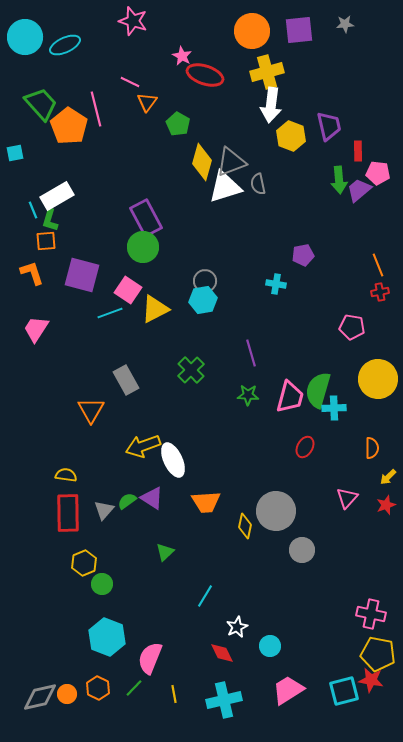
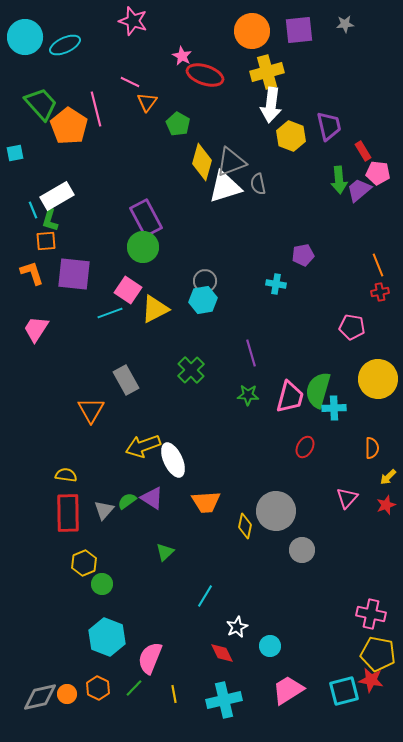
red rectangle at (358, 151): moved 5 px right; rotated 30 degrees counterclockwise
purple square at (82, 275): moved 8 px left, 1 px up; rotated 9 degrees counterclockwise
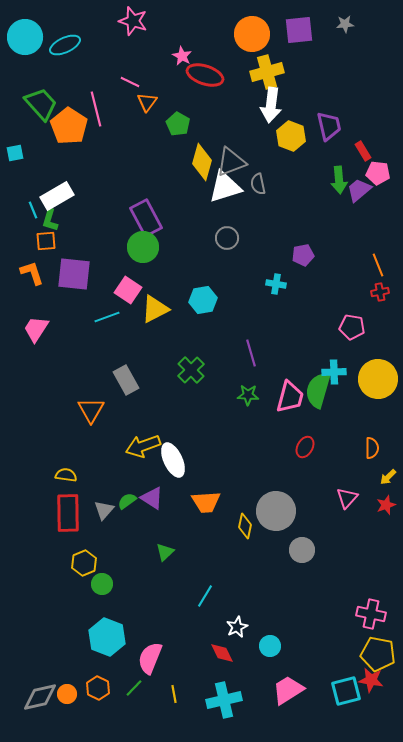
orange circle at (252, 31): moved 3 px down
gray circle at (205, 281): moved 22 px right, 43 px up
cyan line at (110, 313): moved 3 px left, 4 px down
cyan cross at (334, 408): moved 36 px up
cyan square at (344, 691): moved 2 px right
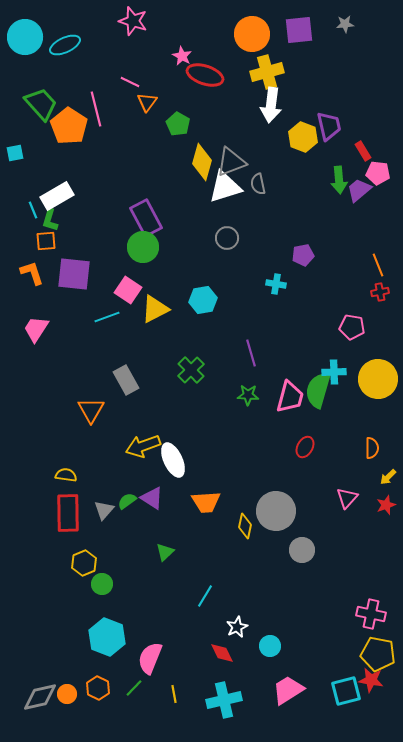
yellow hexagon at (291, 136): moved 12 px right, 1 px down
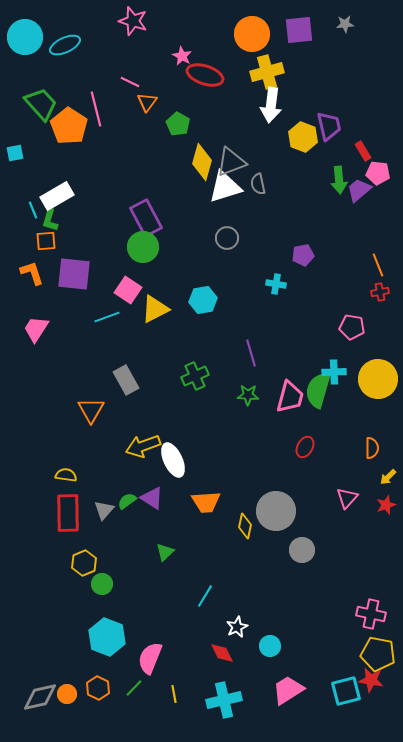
green cross at (191, 370): moved 4 px right, 6 px down; rotated 20 degrees clockwise
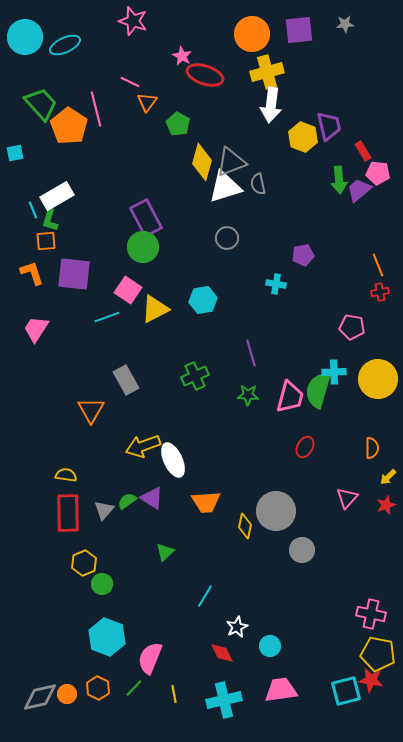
pink trapezoid at (288, 690): moved 7 px left; rotated 24 degrees clockwise
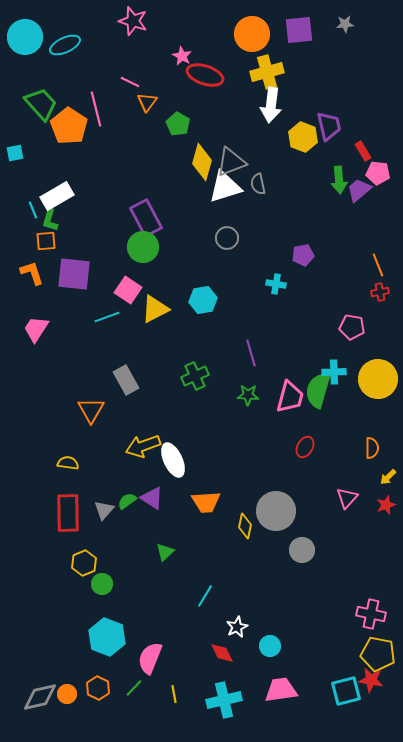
yellow semicircle at (66, 475): moved 2 px right, 12 px up
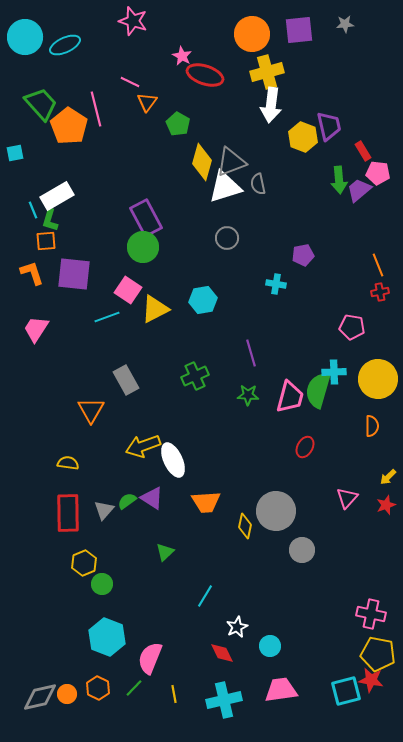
orange semicircle at (372, 448): moved 22 px up
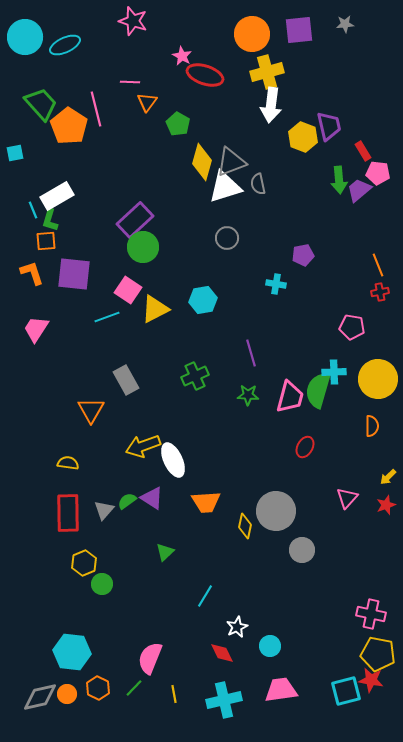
pink line at (130, 82): rotated 24 degrees counterclockwise
purple rectangle at (146, 218): moved 11 px left, 2 px down; rotated 75 degrees clockwise
cyan hexagon at (107, 637): moved 35 px left, 15 px down; rotated 15 degrees counterclockwise
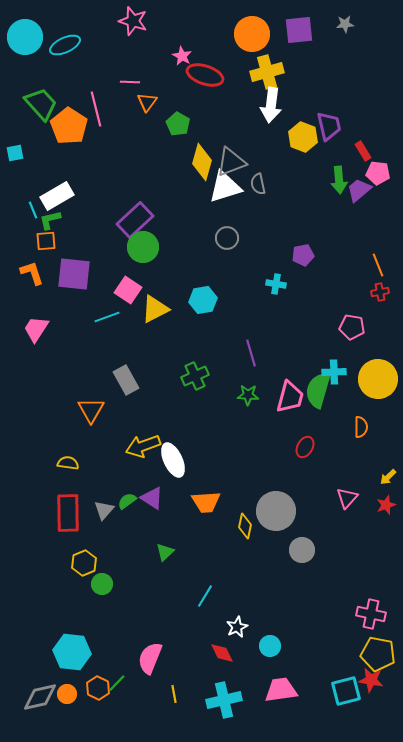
green L-shape at (50, 220): rotated 60 degrees clockwise
orange semicircle at (372, 426): moved 11 px left, 1 px down
green line at (134, 688): moved 17 px left, 5 px up
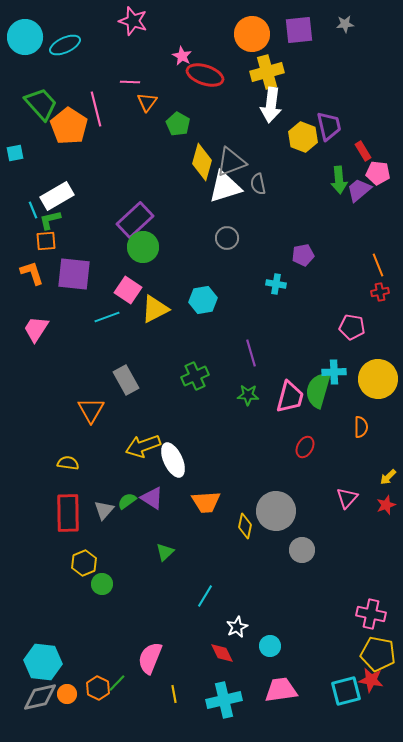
cyan hexagon at (72, 652): moved 29 px left, 10 px down
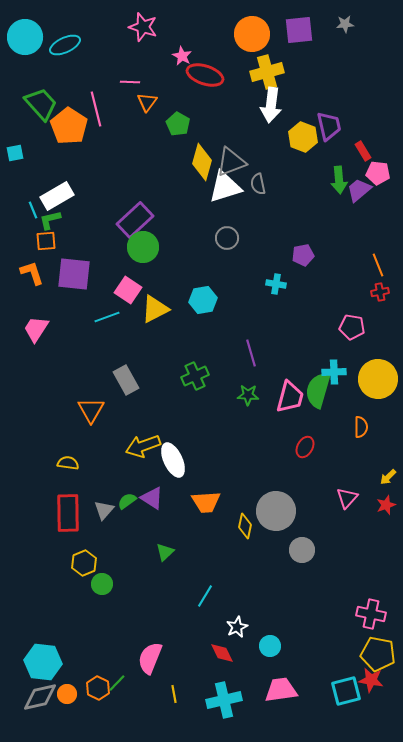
pink star at (133, 21): moved 10 px right, 6 px down
